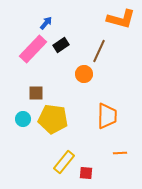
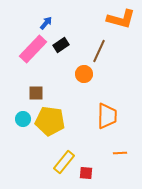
yellow pentagon: moved 3 px left, 2 px down
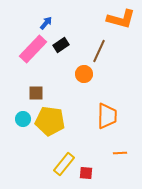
yellow rectangle: moved 2 px down
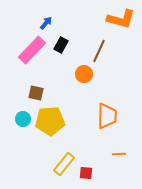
black rectangle: rotated 28 degrees counterclockwise
pink rectangle: moved 1 px left, 1 px down
brown square: rotated 14 degrees clockwise
yellow pentagon: rotated 12 degrees counterclockwise
orange line: moved 1 px left, 1 px down
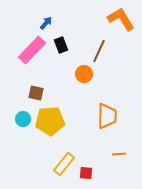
orange L-shape: rotated 136 degrees counterclockwise
black rectangle: rotated 49 degrees counterclockwise
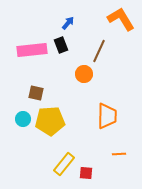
blue arrow: moved 22 px right
pink rectangle: rotated 40 degrees clockwise
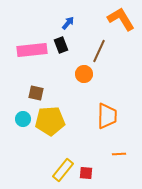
yellow rectangle: moved 1 px left, 6 px down
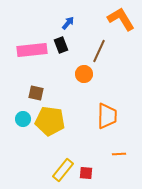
yellow pentagon: rotated 12 degrees clockwise
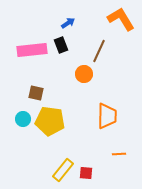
blue arrow: rotated 16 degrees clockwise
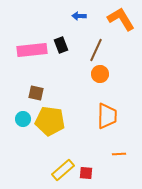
blue arrow: moved 11 px right, 7 px up; rotated 144 degrees counterclockwise
brown line: moved 3 px left, 1 px up
orange circle: moved 16 px right
yellow rectangle: rotated 10 degrees clockwise
